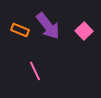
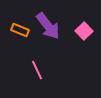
pink line: moved 2 px right, 1 px up
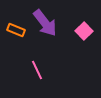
purple arrow: moved 3 px left, 3 px up
orange rectangle: moved 4 px left
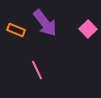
pink square: moved 4 px right, 2 px up
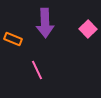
purple arrow: rotated 36 degrees clockwise
orange rectangle: moved 3 px left, 9 px down
